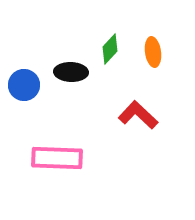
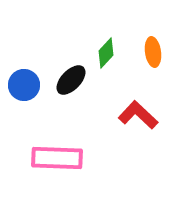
green diamond: moved 4 px left, 4 px down
black ellipse: moved 8 px down; rotated 48 degrees counterclockwise
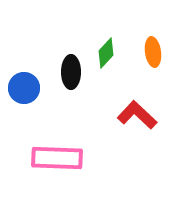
black ellipse: moved 8 px up; rotated 44 degrees counterclockwise
blue circle: moved 3 px down
red L-shape: moved 1 px left
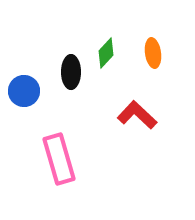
orange ellipse: moved 1 px down
blue circle: moved 3 px down
pink rectangle: moved 2 px right, 1 px down; rotated 72 degrees clockwise
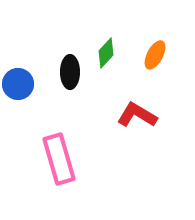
orange ellipse: moved 2 px right, 2 px down; rotated 36 degrees clockwise
black ellipse: moved 1 px left
blue circle: moved 6 px left, 7 px up
red L-shape: rotated 12 degrees counterclockwise
